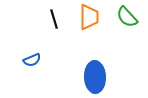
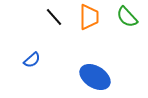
black line: moved 2 px up; rotated 24 degrees counterclockwise
blue semicircle: rotated 18 degrees counterclockwise
blue ellipse: rotated 56 degrees counterclockwise
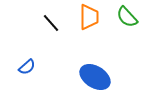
black line: moved 3 px left, 6 px down
blue semicircle: moved 5 px left, 7 px down
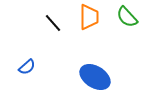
black line: moved 2 px right
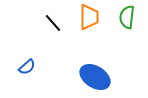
green semicircle: rotated 50 degrees clockwise
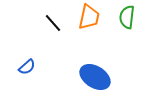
orange trapezoid: rotated 12 degrees clockwise
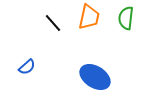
green semicircle: moved 1 px left, 1 px down
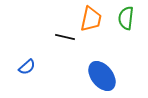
orange trapezoid: moved 2 px right, 2 px down
black line: moved 12 px right, 14 px down; rotated 36 degrees counterclockwise
blue ellipse: moved 7 px right, 1 px up; rotated 20 degrees clockwise
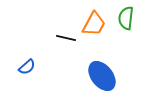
orange trapezoid: moved 3 px right, 5 px down; rotated 16 degrees clockwise
black line: moved 1 px right, 1 px down
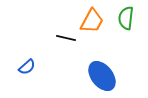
orange trapezoid: moved 2 px left, 3 px up
